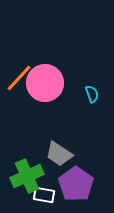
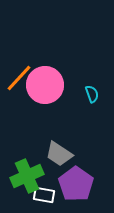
pink circle: moved 2 px down
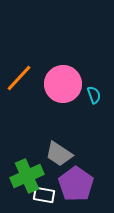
pink circle: moved 18 px right, 1 px up
cyan semicircle: moved 2 px right, 1 px down
